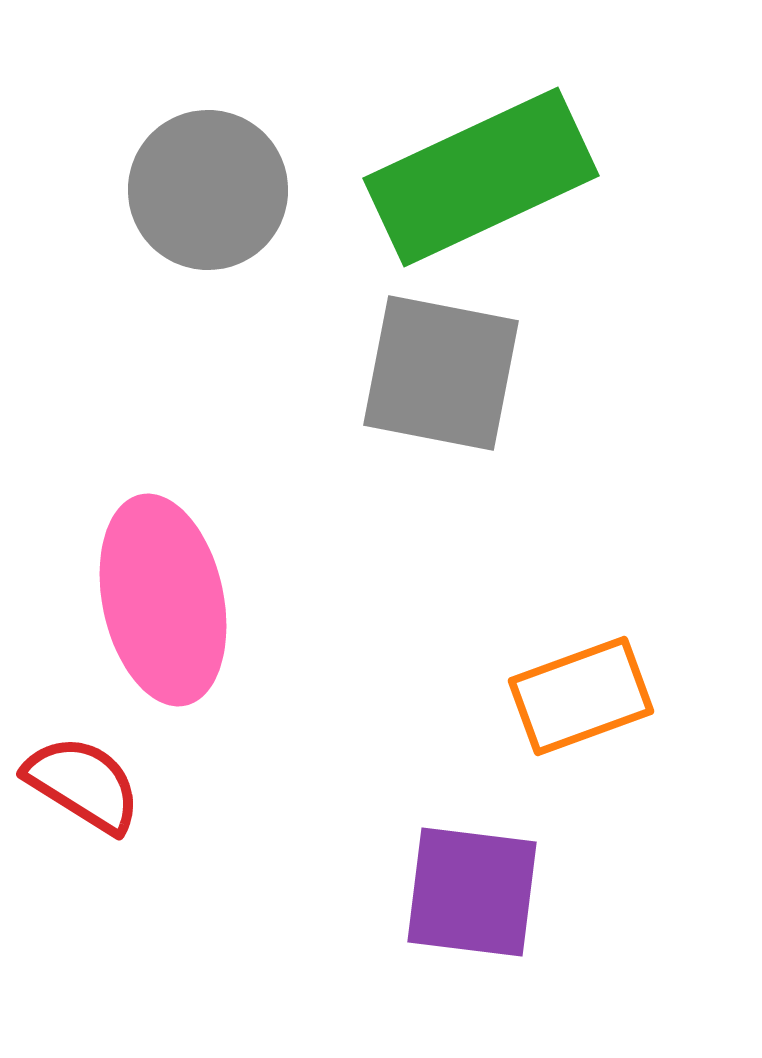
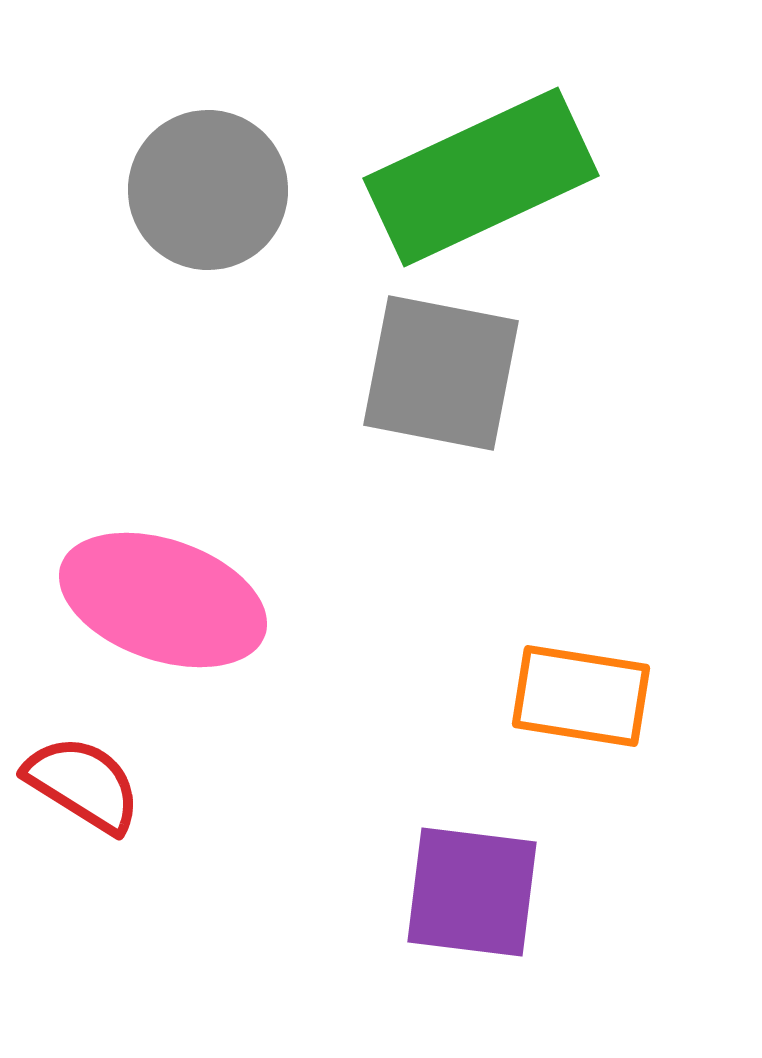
pink ellipse: rotated 59 degrees counterclockwise
orange rectangle: rotated 29 degrees clockwise
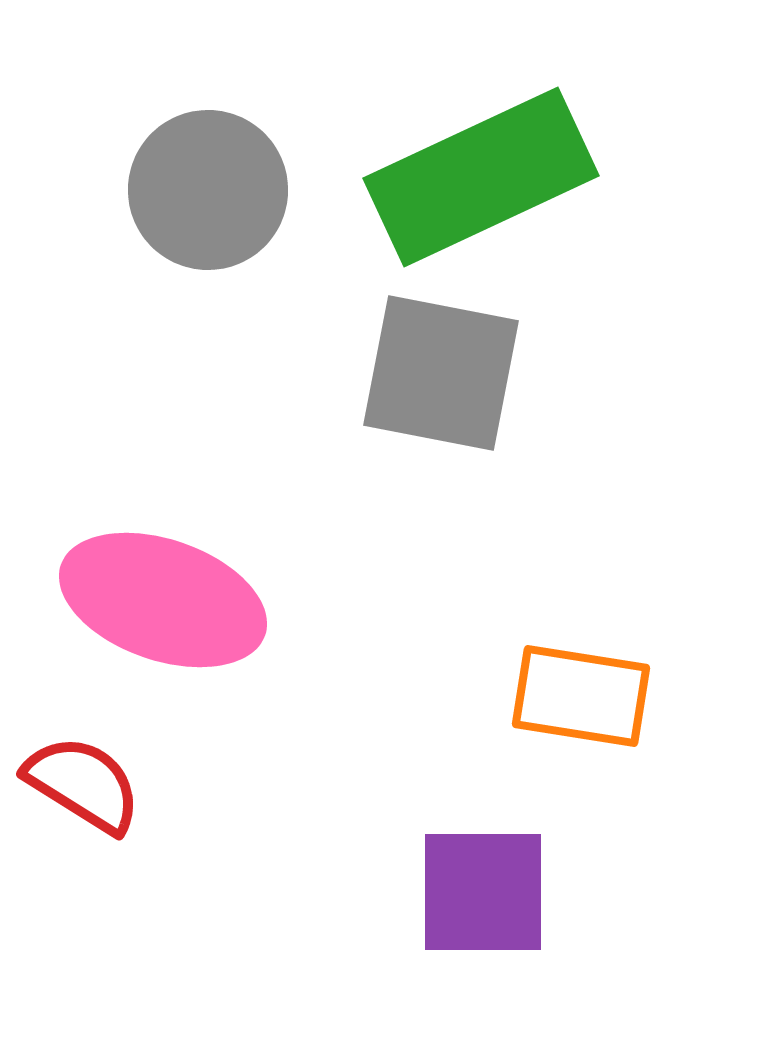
purple square: moved 11 px right; rotated 7 degrees counterclockwise
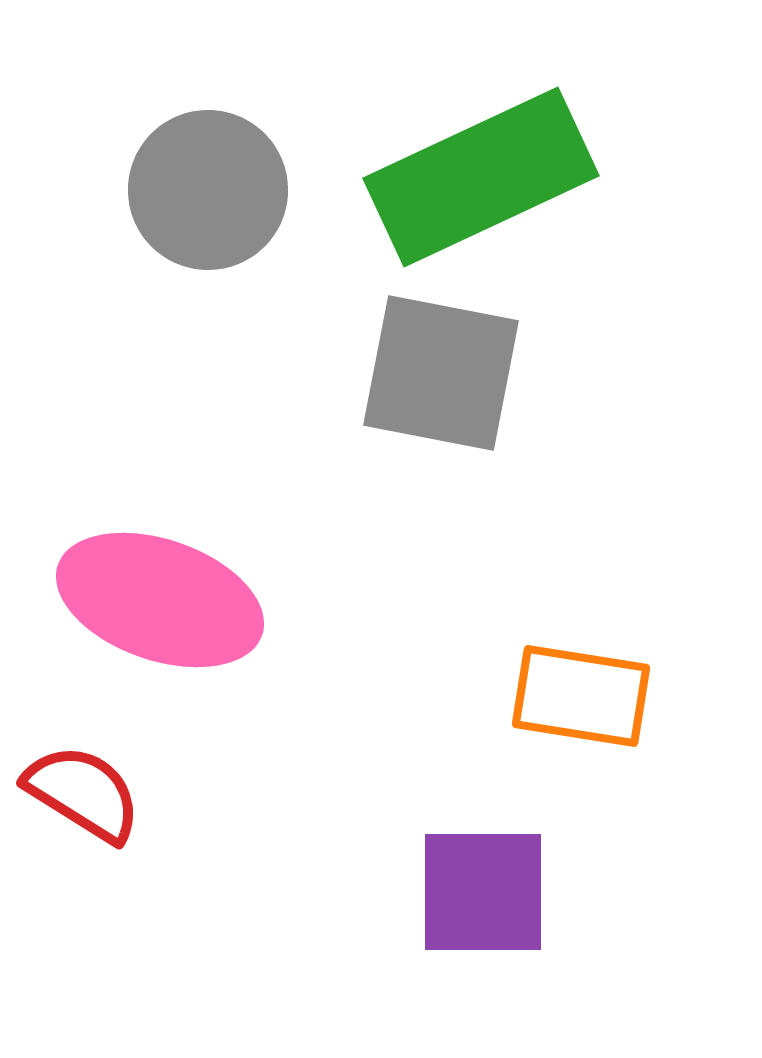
pink ellipse: moved 3 px left
red semicircle: moved 9 px down
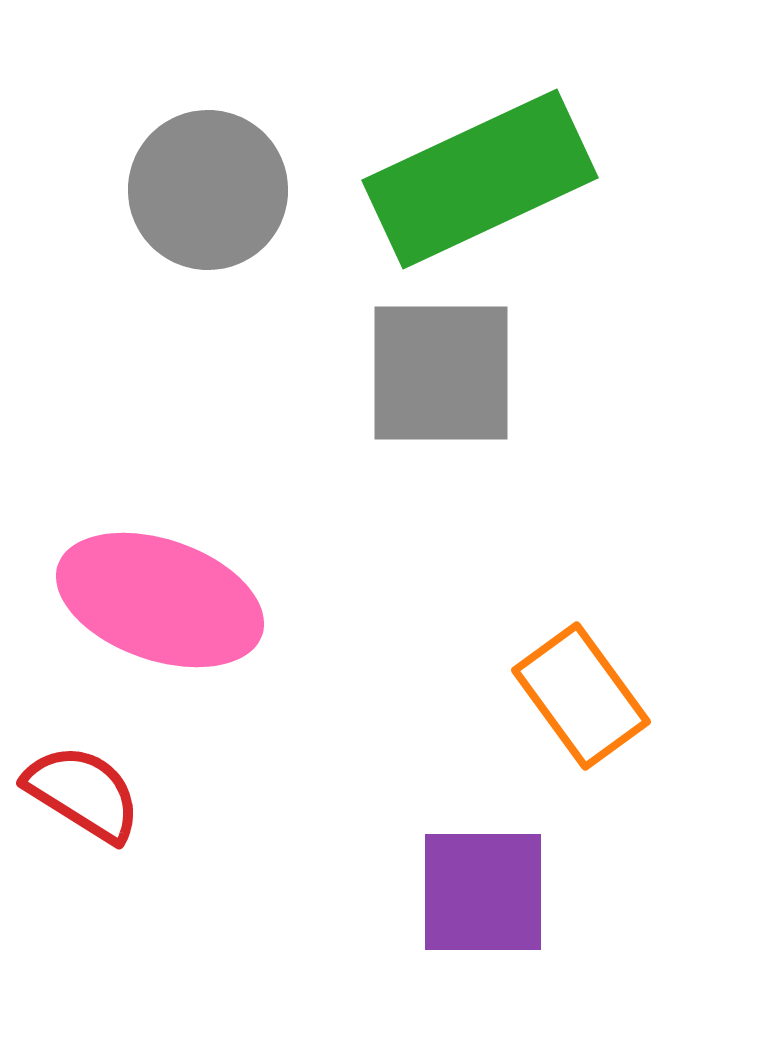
green rectangle: moved 1 px left, 2 px down
gray square: rotated 11 degrees counterclockwise
orange rectangle: rotated 45 degrees clockwise
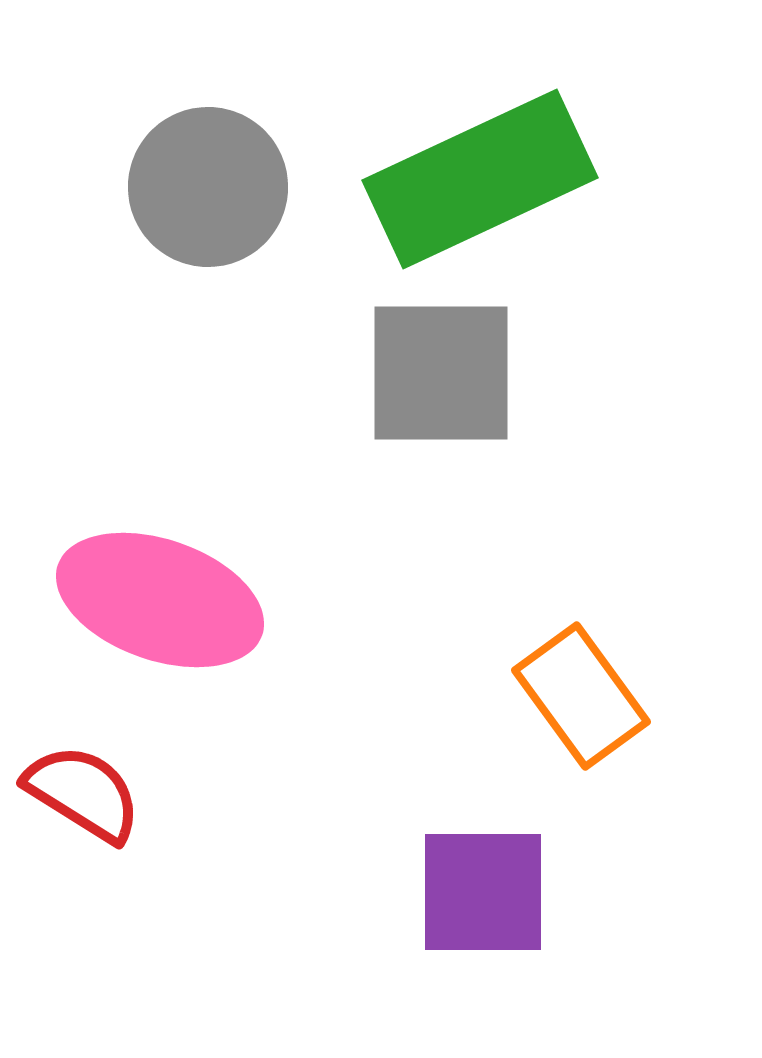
gray circle: moved 3 px up
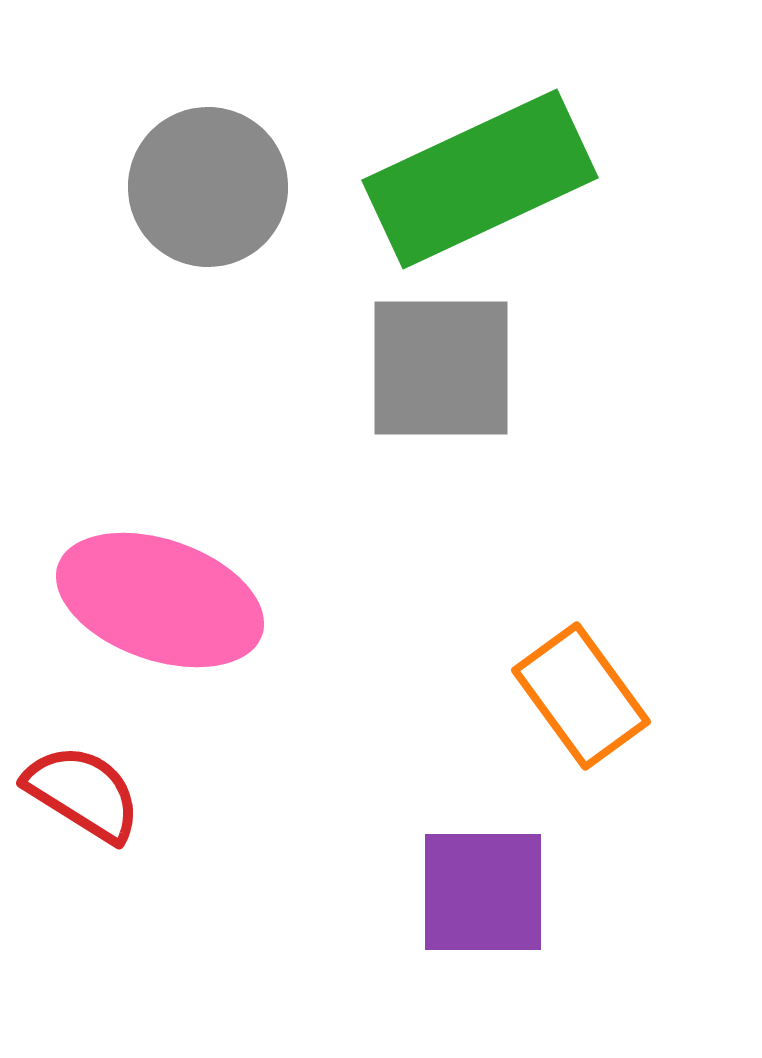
gray square: moved 5 px up
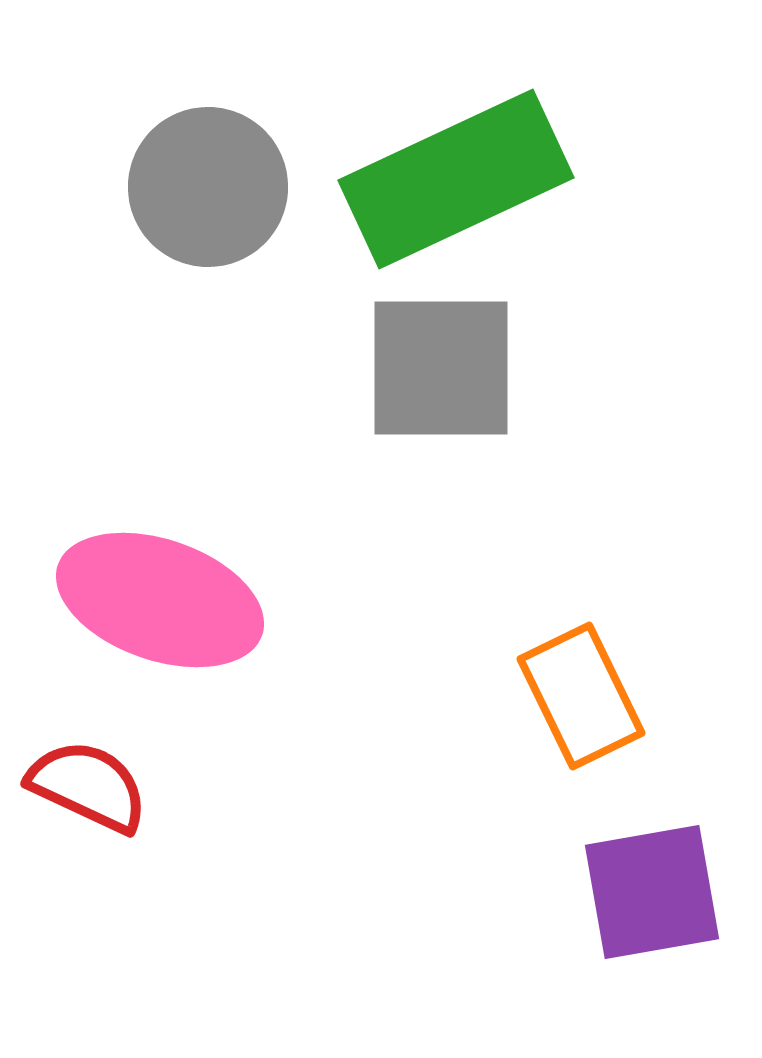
green rectangle: moved 24 px left
orange rectangle: rotated 10 degrees clockwise
red semicircle: moved 5 px right, 7 px up; rotated 7 degrees counterclockwise
purple square: moved 169 px right; rotated 10 degrees counterclockwise
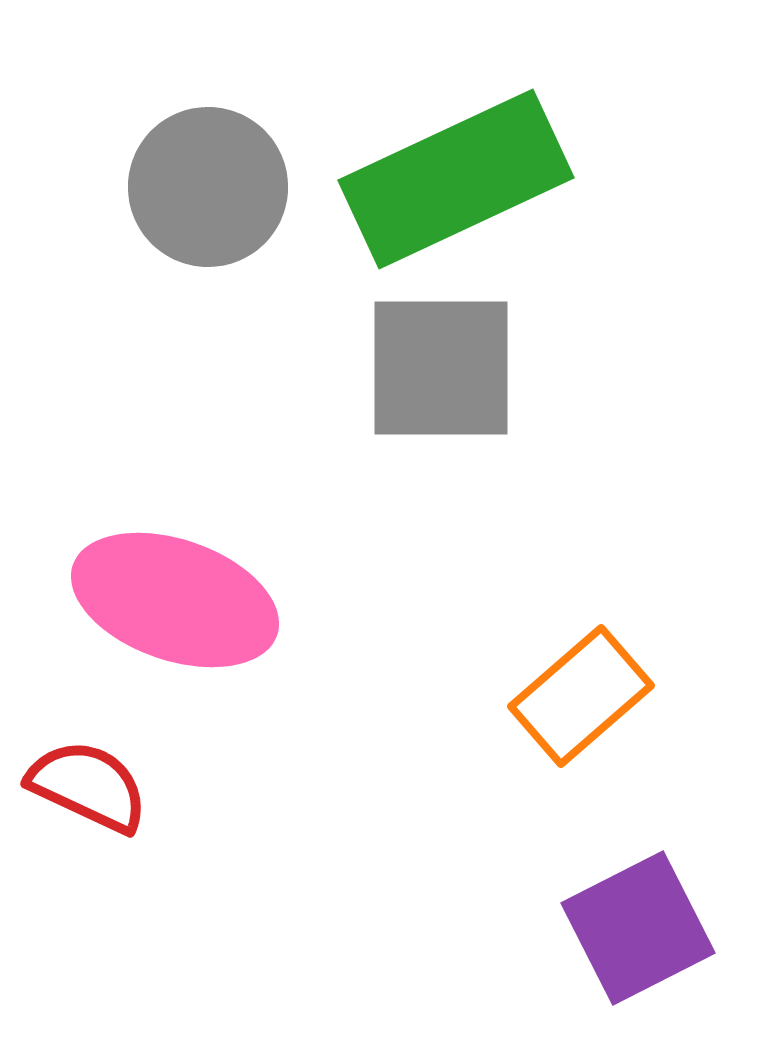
pink ellipse: moved 15 px right
orange rectangle: rotated 75 degrees clockwise
purple square: moved 14 px left, 36 px down; rotated 17 degrees counterclockwise
